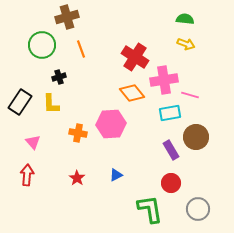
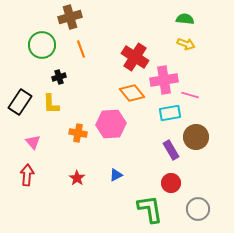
brown cross: moved 3 px right
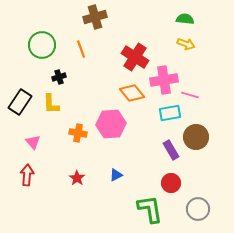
brown cross: moved 25 px right
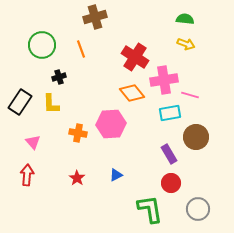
purple rectangle: moved 2 px left, 4 px down
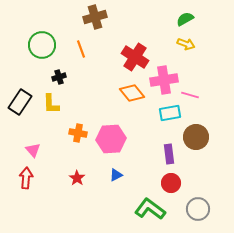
green semicircle: rotated 36 degrees counterclockwise
pink hexagon: moved 15 px down
pink triangle: moved 8 px down
purple rectangle: rotated 24 degrees clockwise
red arrow: moved 1 px left, 3 px down
green L-shape: rotated 44 degrees counterclockwise
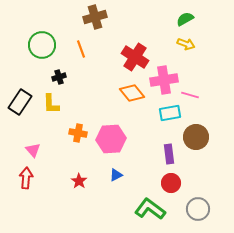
red star: moved 2 px right, 3 px down
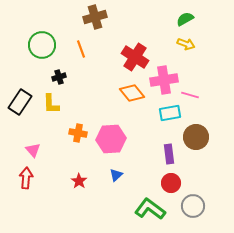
blue triangle: rotated 16 degrees counterclockwise
gray circle: moved 5 px left, 3 px up
